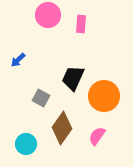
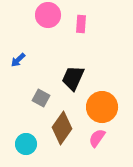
orange circle: moved 2 px left, 11 px down
pink semicircle: moved 2 px down
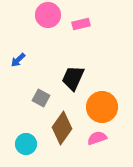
pink rectangle: rotated 72 degrees clockwise
pink semicircle: rotated 36 degrees clockwise
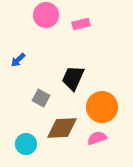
pink circle: moved 2 px left
brown diamond: rotated 52 degrees clockwise
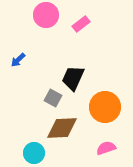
pink rectangle: rotated 24 degrees counterclockwise
gray square: moved 12 px right
orange circle: moved 3 px right
pink semicircle: moved 9 px right, 10 px down
cyan circle: moved 8 px right, 9 px down
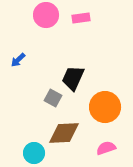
pink rectangle: moved 6 px up; rotated 30 degrees clockwise
brown diamond: moved 2 px right, 5 px down
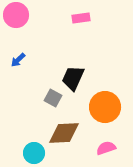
pink circle: moved 30 px left
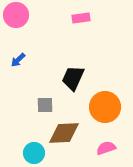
gray square: moved 8 px left, 7 px down; rotated 30 degrees counterclockwise
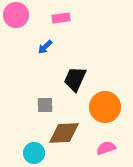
pink rectangle: moved 20 px left
blue arrow: moved 27 px right, 13 px up
black trapezoid: moved 2 px right, 1 px down
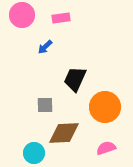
pink circle: moved 6 px right
